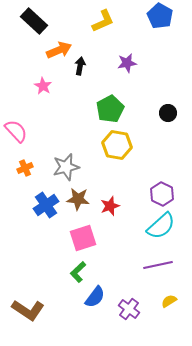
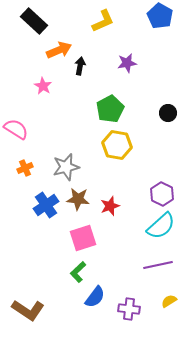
pink semicircle: moved 2 px up; rotated 15 degrees counterclockwise
purple cross: rotated 30 degrees counterclockwise
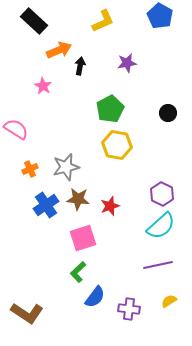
orange cross: moved 5 px right, 1 px down
brown L-shape: moved 1 px left, 3 px down
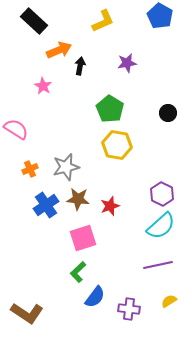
green pentagon: rotated 12 degrees counterclockwise
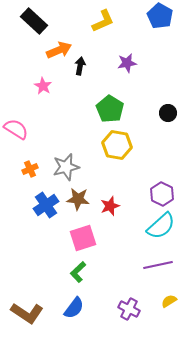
blue semicircle: moved 21 px left, 11 px down
purple cross: rotated 20 degrees clockwise
